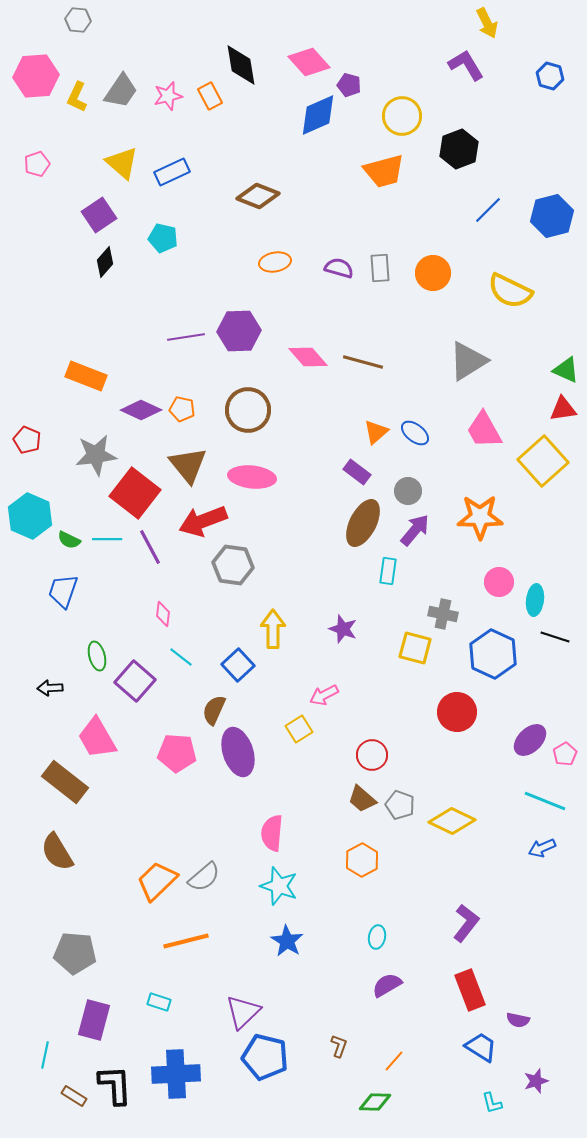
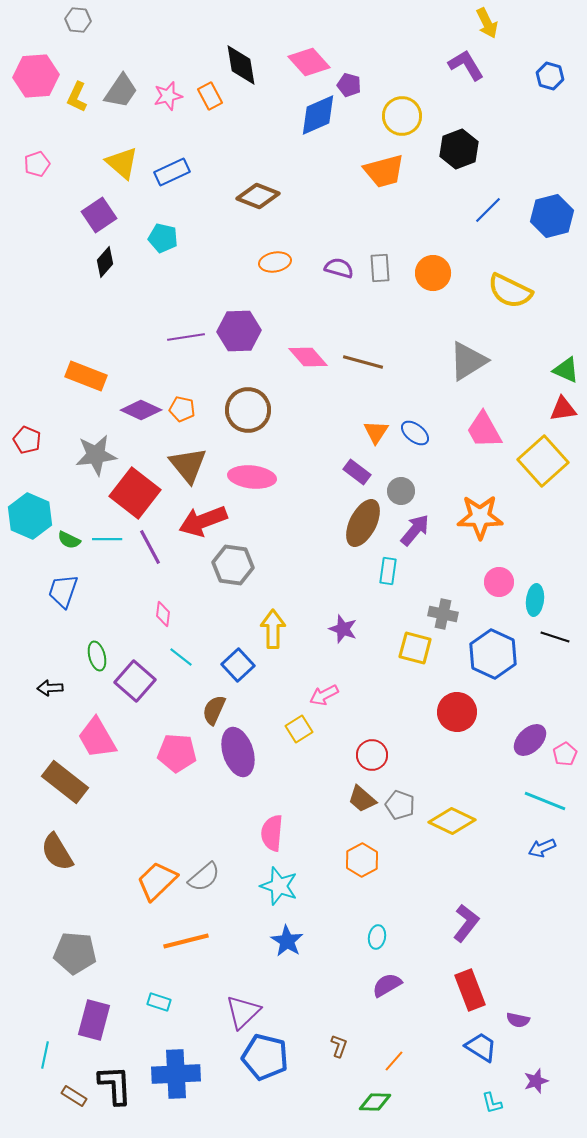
orange triangle at (376, 432): rotated 16 degrees counterclockwise
gray circle at (408, 491): moved 7 px left
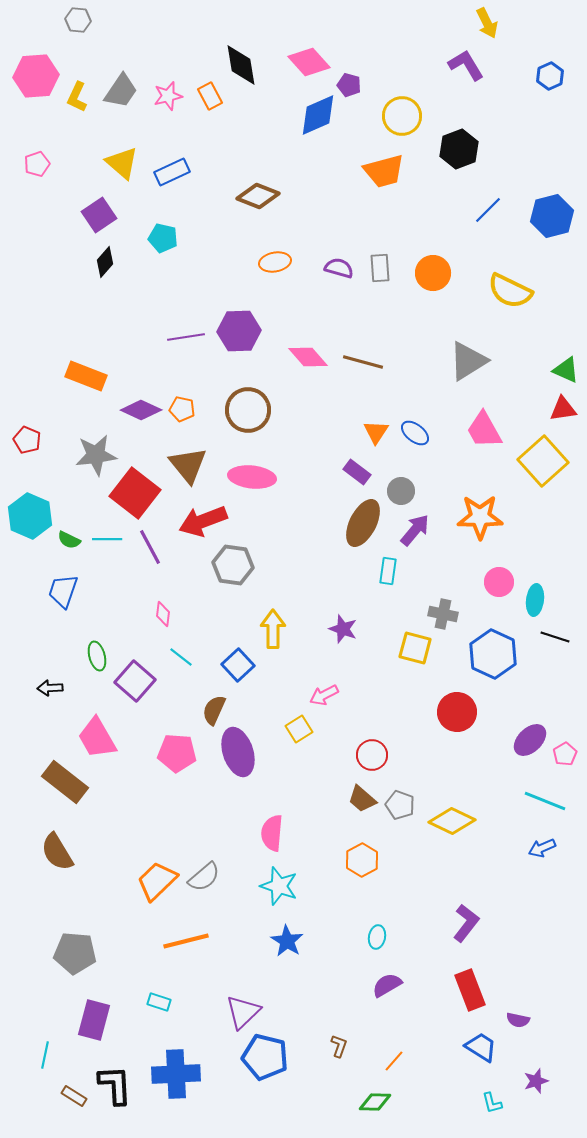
blue hexagon at (550, 76): rotated 20 degrees clockwise
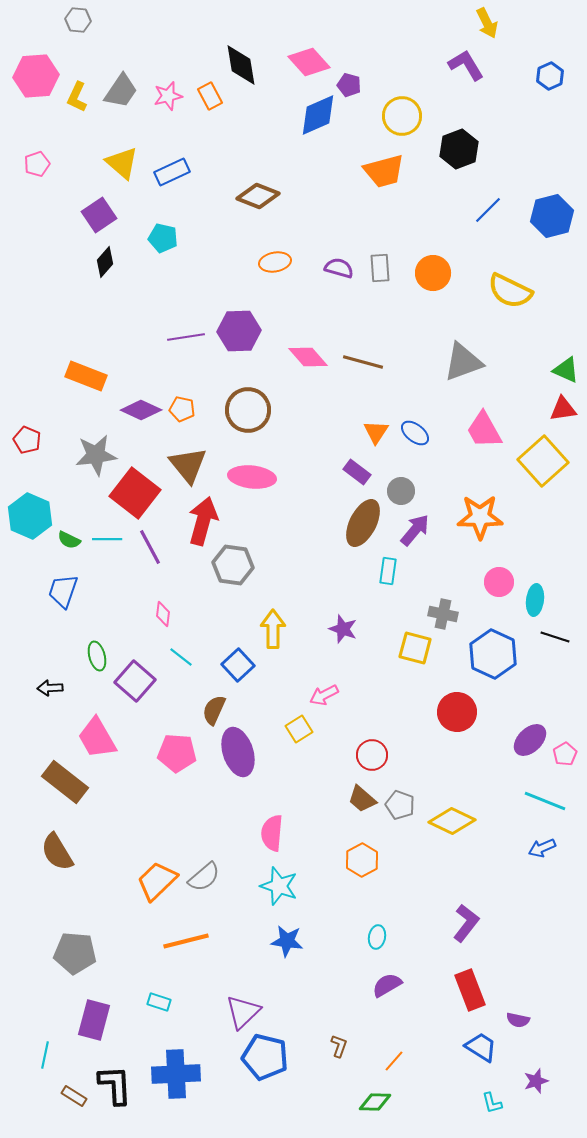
gray triangle at (468, 361): moved 5 px left, 1 px down; rotated 12 degrees clockwise
red arrow at (203, 521): rotated 126 degrees clockwise
blue star at (287, 941): rotated 24 degrees counterclockwise
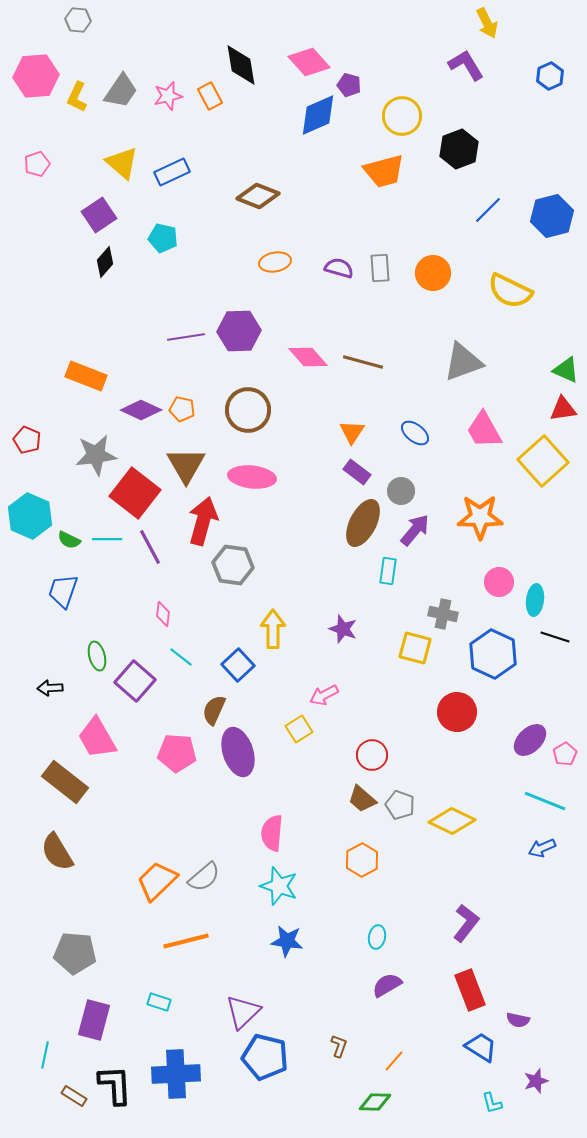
orange triangle at (376, 432): moved 24 px left
brown triangle at (188, 465): moved 2 px left; rotated 9 degrees clockwise
